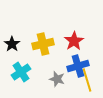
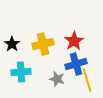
blue cross: moved 2 px left, 2 px up
cyan cross: rotated 30 degrees clockwise
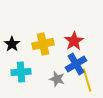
blue cross: rotated 15 degrees counterclockwise
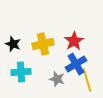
black star: moved 1 px right; rotated 14 degrees counterclockwise
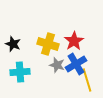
yellow cross: moved 5 px right; rotated 30 degrees clockwise
cyan cross: moved 1 px left
gray star: moved 14 px up
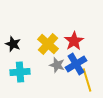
yellow cross: rotated 25 degrees clockwise
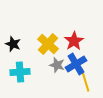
yellow line: moved 2 px left
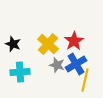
yellow line: rotated 30 degrees clockwise
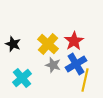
gray star: moved 4 px left
cyan cross: moved 2 px right, 6 px down; rotated 36 degrees counterclockwise
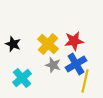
red star: rotated 24 degrees clockwise
yellow line: moved 1 px down
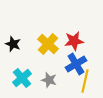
gray star: moved 4 px left, 15 px down
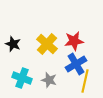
yellow cross: moved 1 px left
cyan cross: rotated 30 degrees counterclockwise
